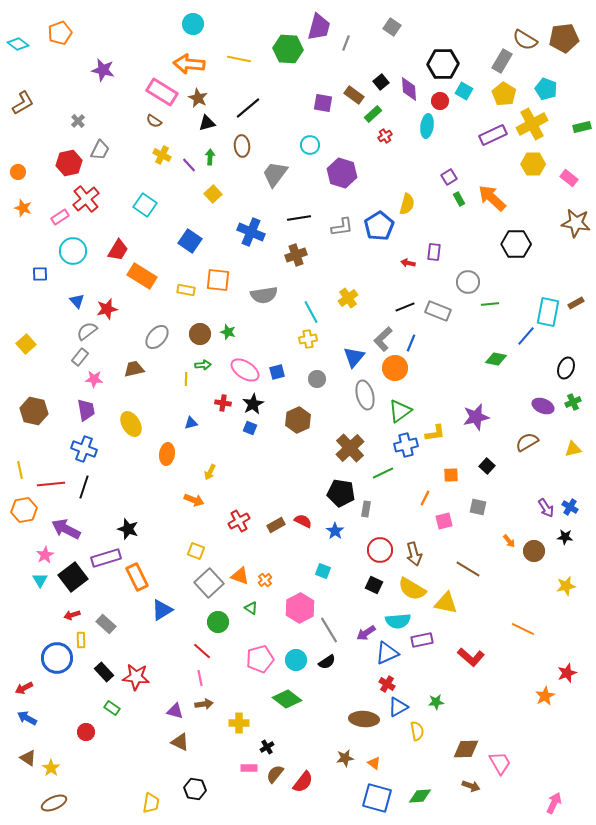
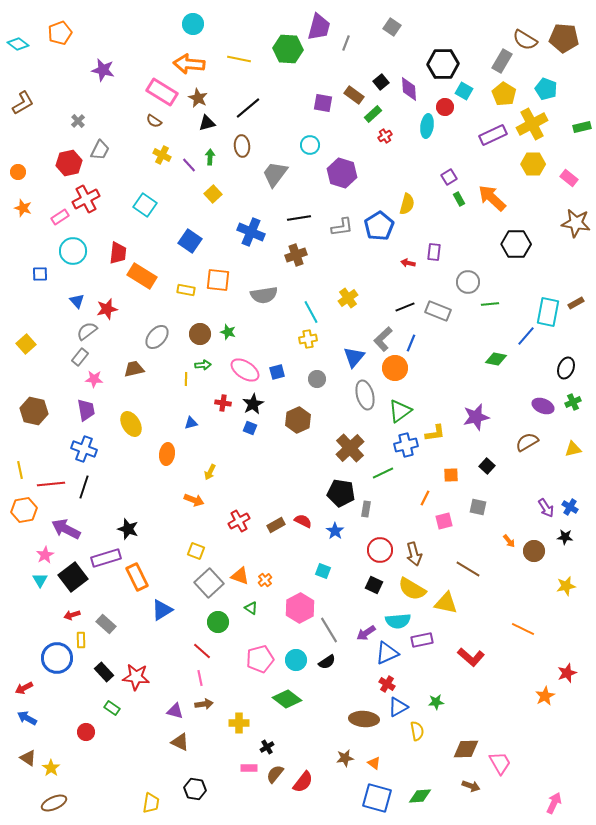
brown pentagon at (564, 38): rotated 12 degrees clockwise
red circle at (440, 101): moved 5 px right, 6 px down
red cross at (86, 199): rotated 12 degrees clockwise
red trapezoid at (118, 250): moved 3 px down; rotated 25 degrees counterclockwise
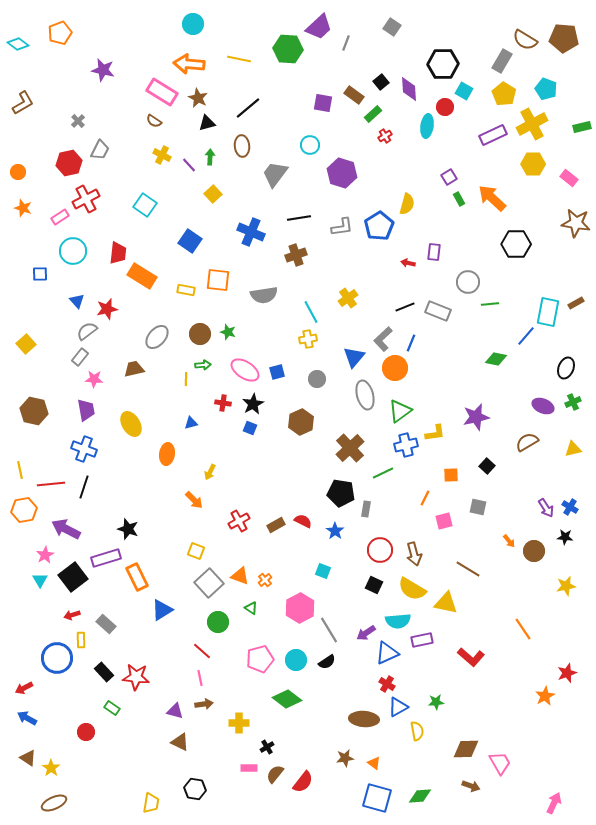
purple trapezoid at (319, 27): rotated 32 degrees clockwise
brown hexagon at (298, 420): moved 3 px right, 2 px down
orange arrow at (194, 500): rotated 24 degrees clockwise
orange line at (523, 629): rotated 30 degrees clockwise
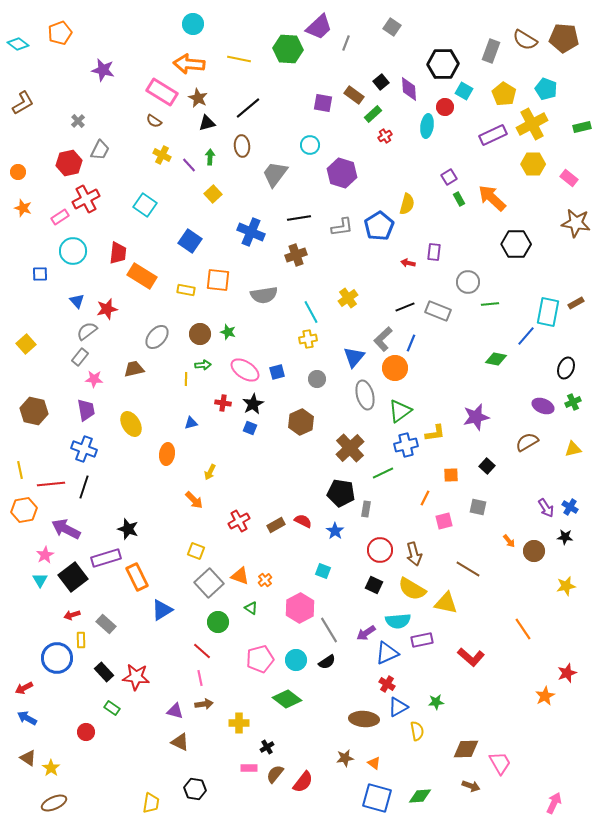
gray rectangle at (502, 61): moved 11 px left, 10 px up; rotated 10 degrees counterclockwise
